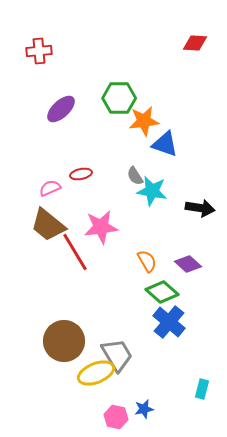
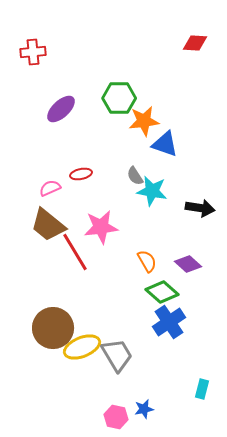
red cross: moved 6 px left, 1 px down
blue cross: rotated 16 degrees clockwise
brown circle: moved 11 px left, 13 px up
yellow ellipse: moved 14 px left, 26 px up
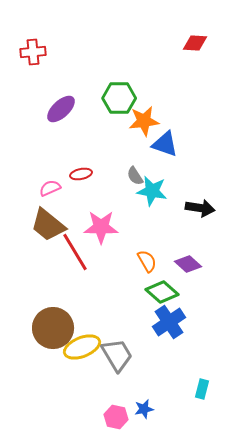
pink star: rotated 8 degrees clockwise
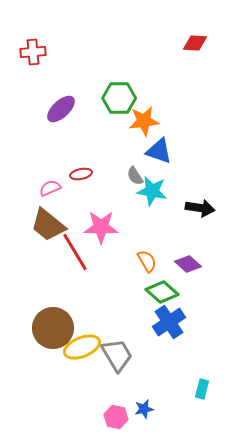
blue triangle: moved 6 px left, 7 px down
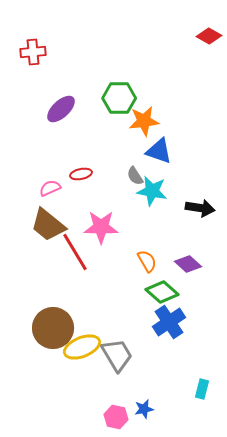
red diamond: moved 14 px right, 7 px up; rotated 25 degrees clockwise
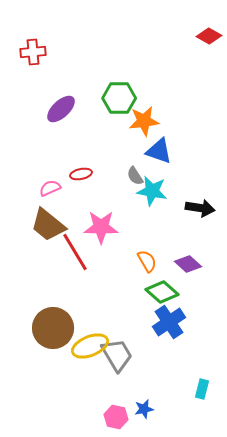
yellow ellipse: moved 8 px right, 1 px up
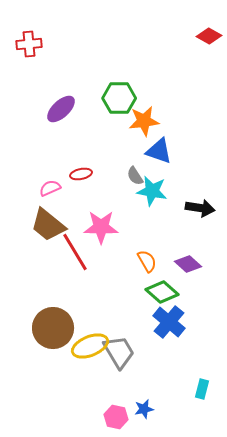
red cross: moved 4 px left, 8 px up
blue cross: rotated 16 degrees counterclockwise
gray trapezoid: moved 2 px right, 3 px up
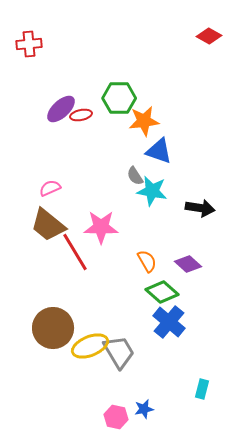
red ellipse: moved 59 px up
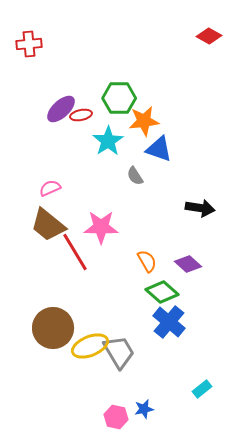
blue triangle: moved 2 px up
cyan star: moved 44 px left, 50 px up; rotated 28 degrees clockwise
cyan rectangle: rotated 36 degrees clockwise
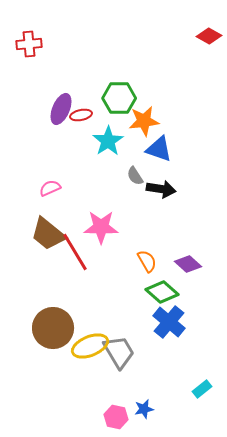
purple ellipse: rotated 24 degrees counterclockwise
black arrow: moved 39 px left, 19 px up
brown trapezoid: moved 9 px down
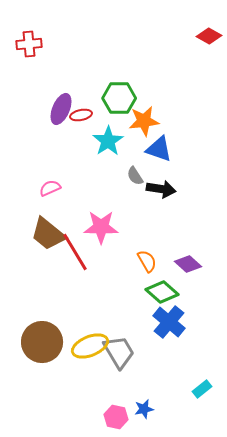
brown circle: moved 11 px left, 14 px down
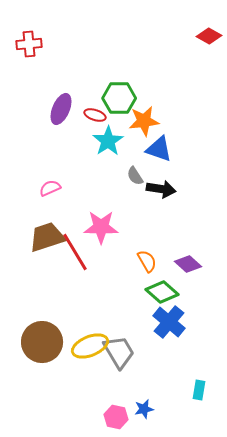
red ellipse: moved 14 px right; rotated 30 degrees clockwise
brown trapezoid: moved 1 px left, 3 px down; rotated 123 degrees clockwise
cyan rectangle: moved 3 px left, 1 px down; rotated 42 degrees counterclockwise
